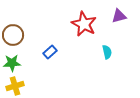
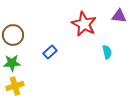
purple triangle: rotated 21 degrees clockwise
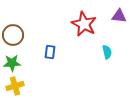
blue rectangle: rotated 40 degrees counterclockwise
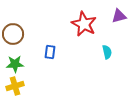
purple triangle: rotated 21 degrees counterclockwise
brown circle: moved 1 px up
green star: moved 3 px right, 1 px down
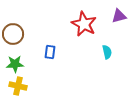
yellow cross: moved 3 px right; rotated 30 degrees clockwise
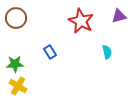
red star: moved 3 px left, 3 px up
brown circle: moved 3 px right, 16 px up
blue rectangle: rotated 40 degrees counterclockwise
yellow cross: rotated 18 degrees clockwise
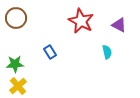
purple triangle: moved 9 px down; rotated 42 degrees clockwise
yellow cross: rotated 18 degrees clockwise
